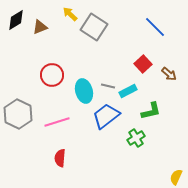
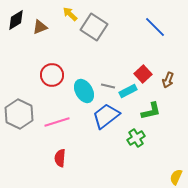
red square: moved 10 px down
brown arrow: moved 1 px left, 6 px down; rotated 70 degrees clockwise
cyan ellipse: rotated 15 degrees counterclockwise
gray hexagon: moved 1 px right
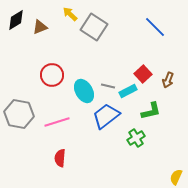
gray hexagon: rotated 16 degrees counterclockwise
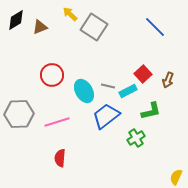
gray hexagon: rotated 12 degrees counterclockwise
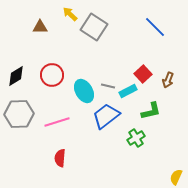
black diamond: moved 56 px down
brown triangle: rotated 21 degrees clockwise
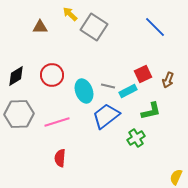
red square: rotated 18 degrees clockwise
cyan ellipse: rotated 10 degrees clockwise
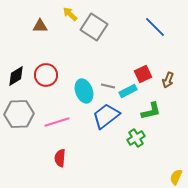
brown triangle: moved 1 px up
red circle: moved 6 px left
